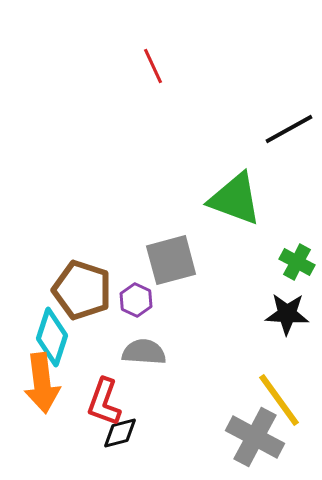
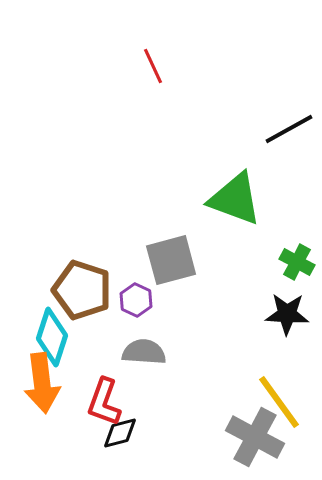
yellow line: moved 2 px down
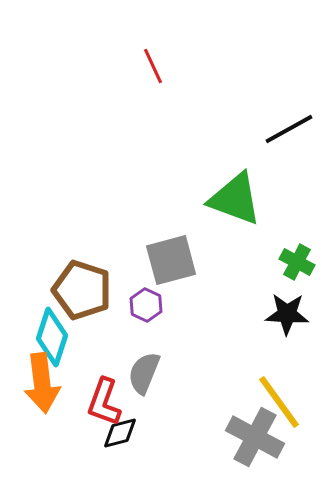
purple hexagon: moved 10 px right, 5 px down
gray semicircle: moved 21 px down; rotated 72 degrees counterclockwise
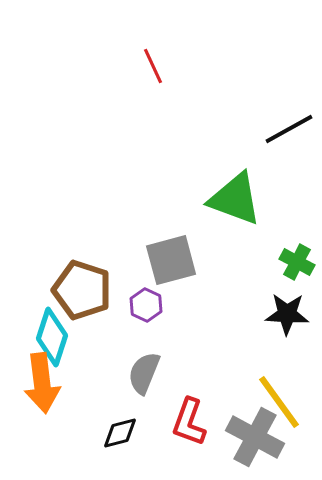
red L-shape: moved 85 px right, 20 px down
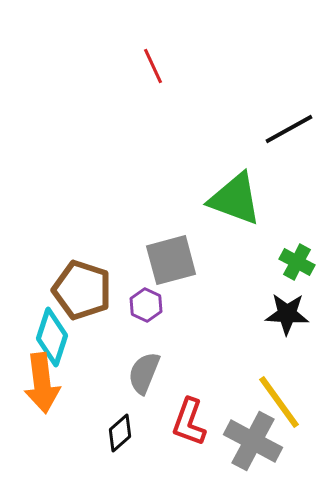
black diamond: rotated 27 degrees counterclockwise
gray cross: moved 2 px left, 4 px down
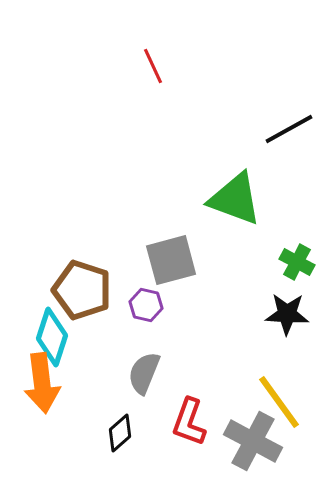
purple hexagon: rotated 12 degrees counterclockwise
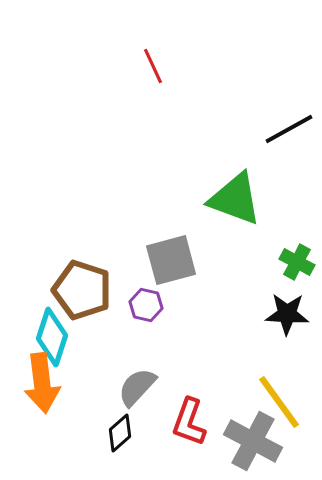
gray semicircle: moved 7 px left, 14 px down; rotated 21 degrees clockwise
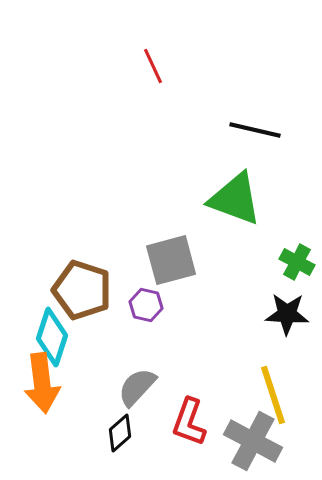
black line: moved 34 px left, 1 px down; rotated 42 degrees clockwise
yellow line: moved 6 px left, 7 px up; rotated 18 degrees clockwise
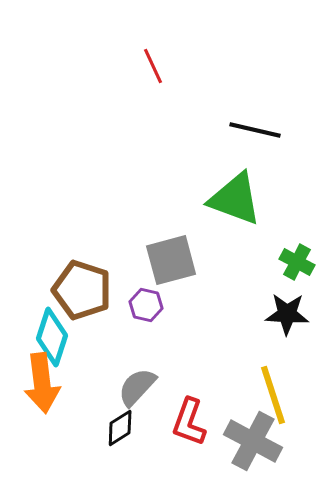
black diamond: moved 5 px up; rotated 9 degrees clockwise
